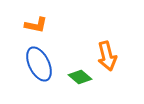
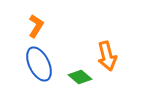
orange L-shape: moved 1 px down; rotated 70 degrees counterclockwise
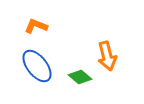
orange L-shape: rotated 100 degrees counterclockwise
blue ellipse: moved 2 px left, 2 px down; rotated 12 degrees counterclockwise
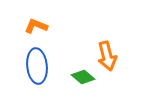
blue ellipse: rotated 32 degrees clockwise
green diamond: moved 3 px right
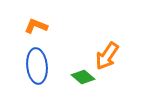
orange arrow: rotated 48 degrees clockwise
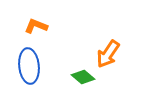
orange arrow: moved 1 px right, 2 px up
blue ellipse: moved 8 px left
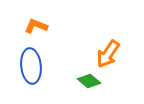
blue ellipse: moved 2 px right
green diamond: moved 6 px right, 4 px down
